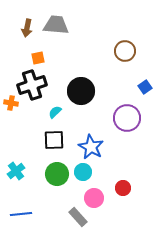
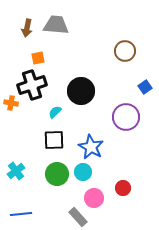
purple circle: moved 1 px left, 1 px up
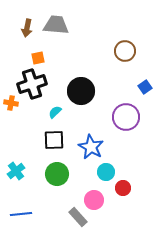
black cross: moved 1 px up
cyan circle: moved 23 px right
pink circle: moved 2 px down
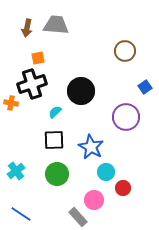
blue line: rotated 40 degrees clockwise
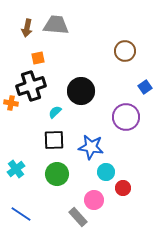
black cross: moved 1 px left, 2 px down
blue star: rotated 20 degrees counterclockwise
cyan cross: moved 2 px up
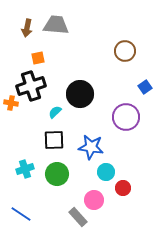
black circle: moved 1 px left, 3 px down
cyan cross: moved 9 px right; rotated 18 degrees clockwise
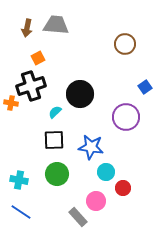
brown circle: moved 7 px up
orange square: rotated 16 degrees counterclockwise
cyan cross: moved 6 px left, 11 px down; rotated 30 degrees clockwise
pink circle: moved 2 px right, 1 px down
blue line: moved 2 px up
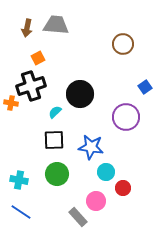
brown circle: moved 2 px left
